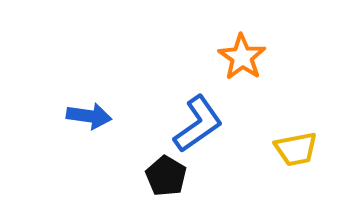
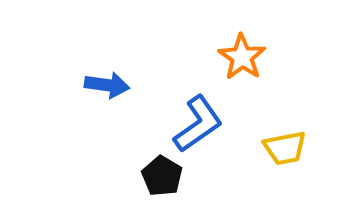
blue arrow: moved 18 px right, 31 px up
yellow trapezoid: moved 11 px left, 1 px up
black pentagon: moved 4 px left
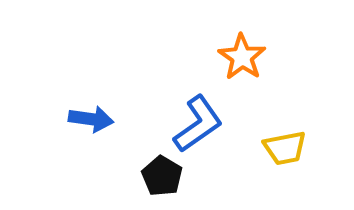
blue arrow: moved 16 px left, 34 px down
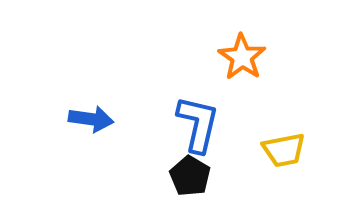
blue L-shape: rotated 42 degrees counterclockwise
yellow trapezoid: moved 1 px left, 2 px down
black pentagon: moved 28 px right
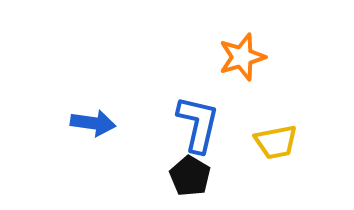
orange star: rotated 21 degrees clockwise
blue arrow: moved 2 px right, 4 px down
yellow trapezoid: moved 8 px left, 8 px up
